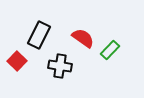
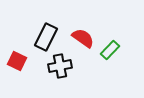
black rectangle: moved 7 px right, 2 px down
red square: rotated 18 degrees counterclockwise
black cross: rotated 20 degrees counterclockwise
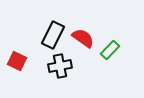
black rectangle: moved 7 px right, 2 px up
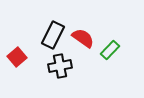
red square: moved 4 px up; rotated 24 degrees clockwise
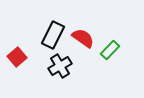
black cross: rotated 20 degrees counterclockwise
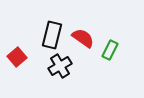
black rectangle: moved 1 px left; rotated 12 degrees counterclockwise
green rectangle: rotated 18 degrees counterclockwise
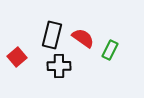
black cross: moved 1 px left; rotated 30 degrees clockwise
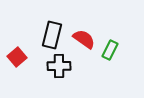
red semicircle: moved 1 px right, 1 px down
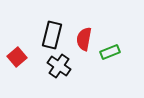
red semicircle: rotated 115 degrees counterclockwise
green rectangle: moved 2 px down; rotated 42 degrees clockwise
black cross: rotated 35 degrees clockwise
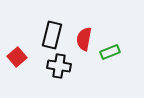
black cross: rotated 25 degrees counterclockwise
